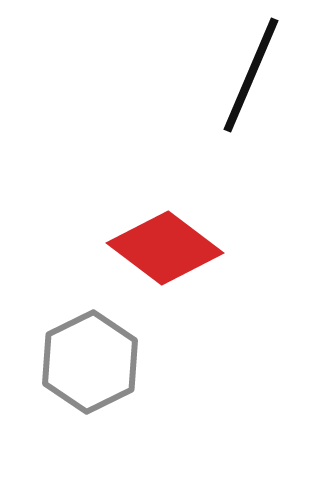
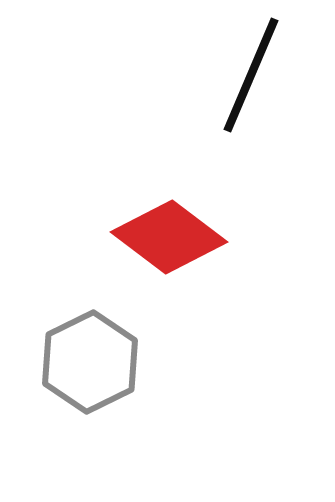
red diamond: moved 4 px right, 11 px up
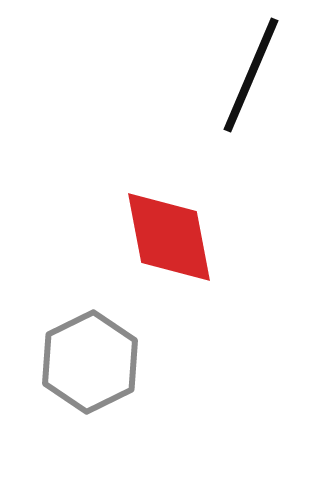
red diamond: rotated 42 degrees clockwise
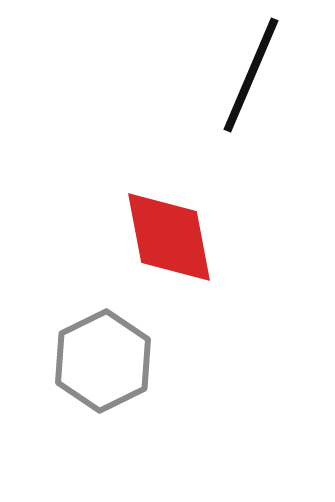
gray hexagon: moved 13 px right, 1 px up
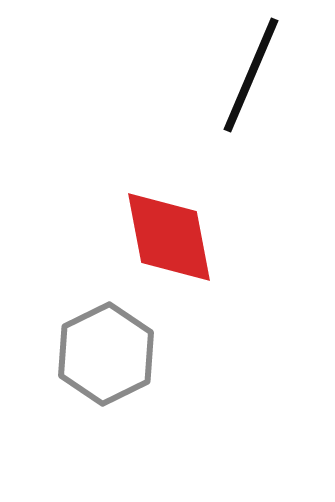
gray hexagon: moved 3 px right, 7 px up
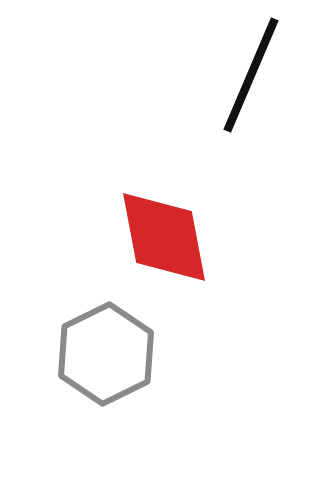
red diamond: moved 5 px left
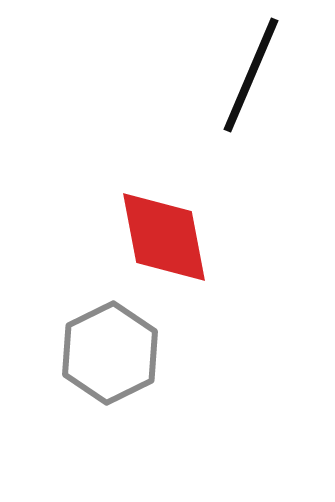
gray hexagon: moved 4 px right, 1 px up
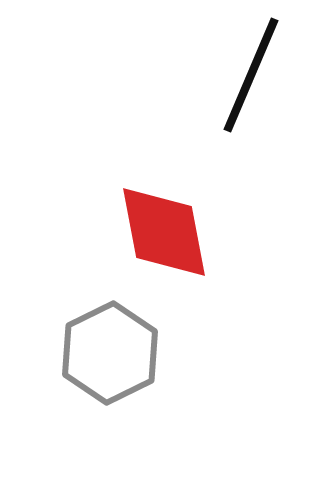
red diamond: moved 5 px up
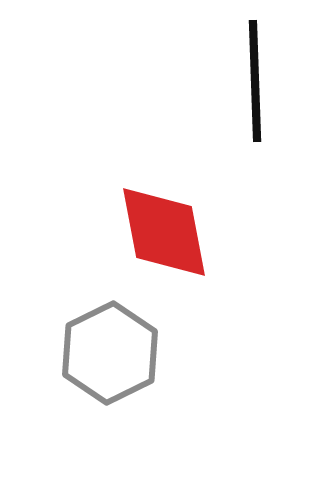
black line: moved 4 px right, 6 px down; rotated 25 degrees counterclockwise
